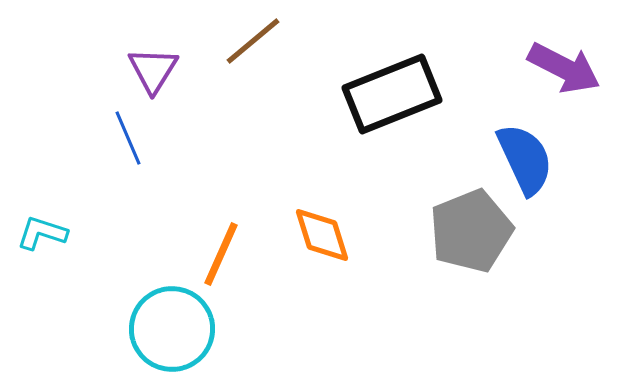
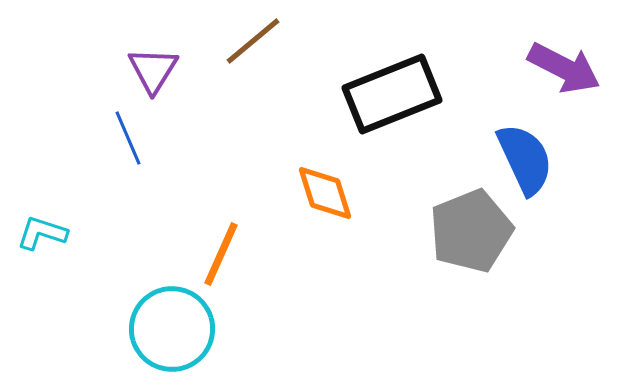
orange diamond: moved 3 px right, 42 px up
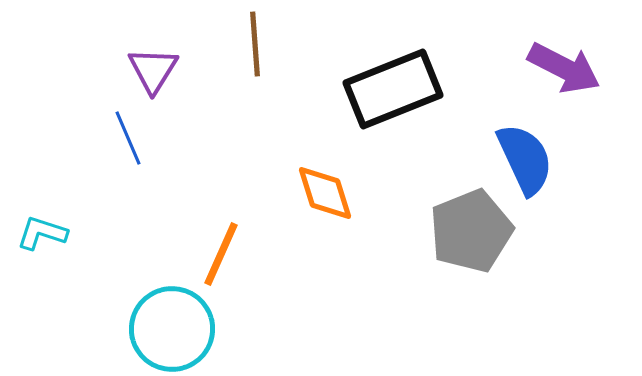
brown line: moved 2 px right, 3 px down; rotated 54 degrees counterclockwise
black rectangle: moved 1 px right, 5 px up
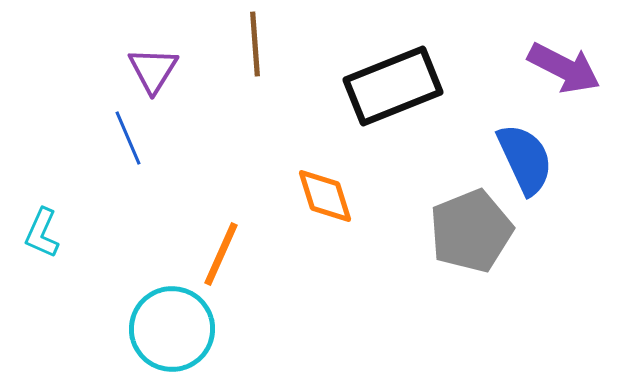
black rectangle: moved 3 px up
orange diamond: moved 3 px down
cyan L-shape: rotated 84 degrees counterclockwise
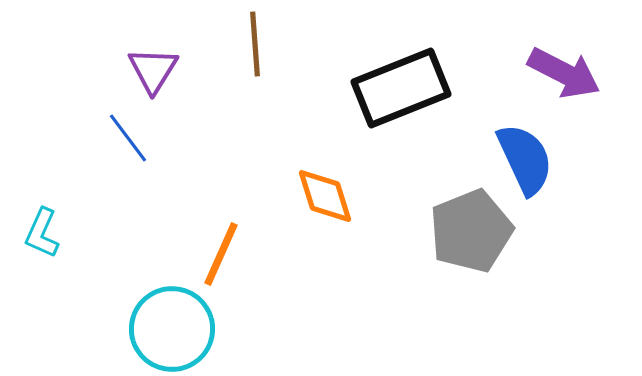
purple arrow: moved 5 px down
black rectangle: moved 8 px right, 2 px down
blue line: rotated 14 degrees counterclockwise
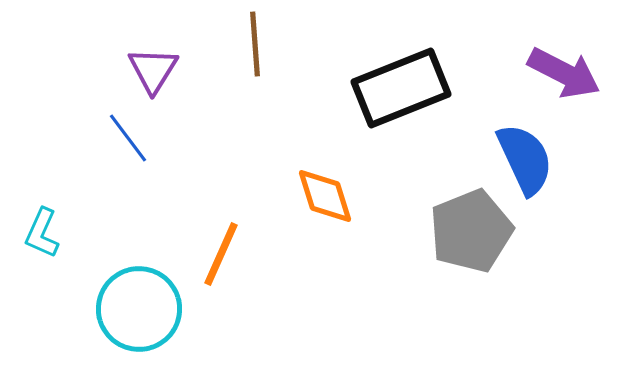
cyan circle: moved 33 px left, 20 px up
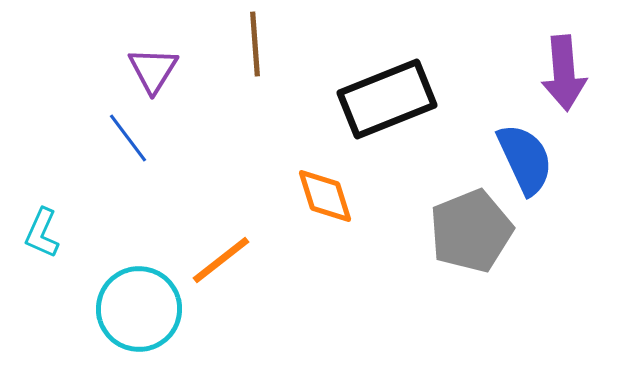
purple arrow: rotated 58 degrees clockwise
black rectangle: moved 14 px left, 11 px down
orange line: moved 6 px down; rotated 28 degrees clockwise
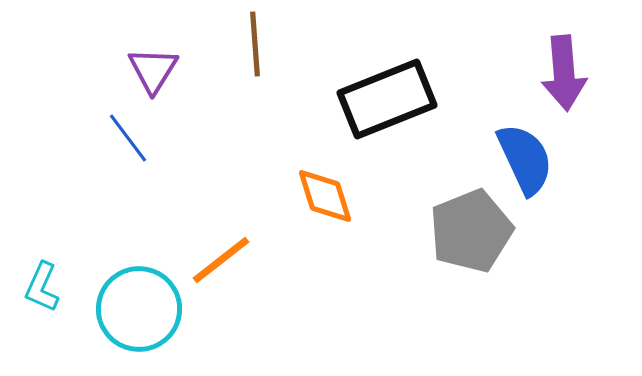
cyan L-shape: moved 54 px down
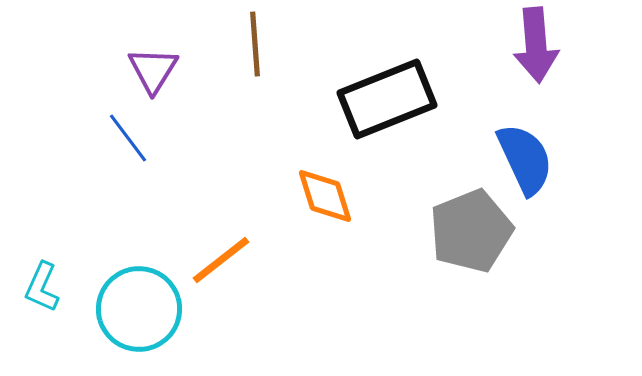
purple arrow: moved 28 px left, 28 px up
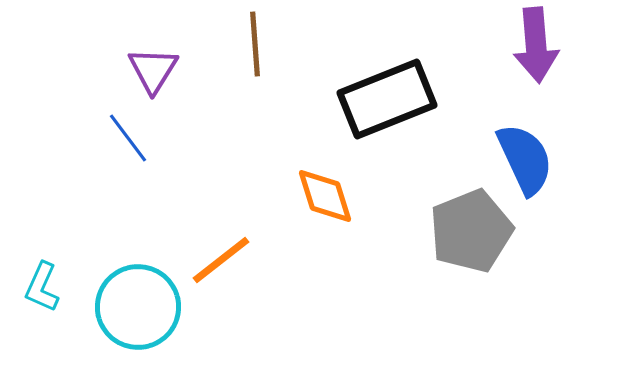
cyan circle: moved 1 px left, 2 px up
